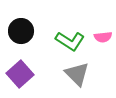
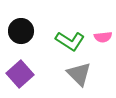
gray triangle: moved 2 px right
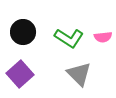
black circle: moved 2 px right, 1 px down
green L-shape: moved 1 px left, 3 px up
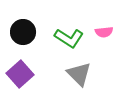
pink semicircle: moved 1 px right, 5 px up
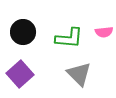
green L-shape: rotated 28 degrees counterclockwise
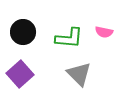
pink semicircle: rotated 18 degrees clockwise
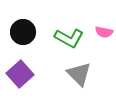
green L-shape: rotated 24 degrees clockwise
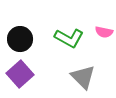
black circle: moved 3 px left, 7 px down
gray triangle: moved 4 px right, 3 px down
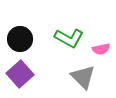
pink semicircle: moved 3 px left, 17 px down; rotated 24 degrees counterclockwise
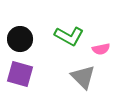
green L-shape: moved 2 px up
purple square: rotated 32 degrees counterclockwise
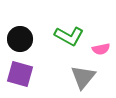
gray triangle: rotated 24 degrees clockwise
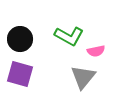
pink semicircle: moved 5 px left, 2 px down
